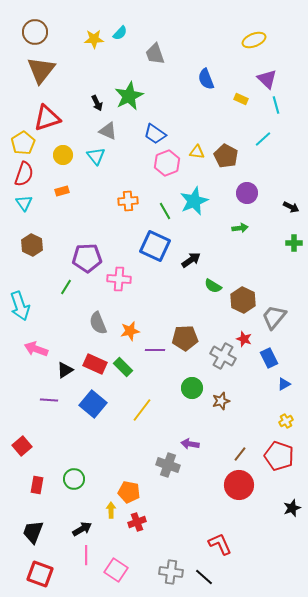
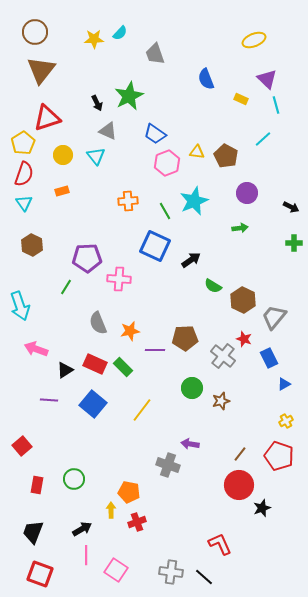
gray cross at (223, 356): rotated 10 degrees clockwise
black star at (292, 508): moved 30 px left
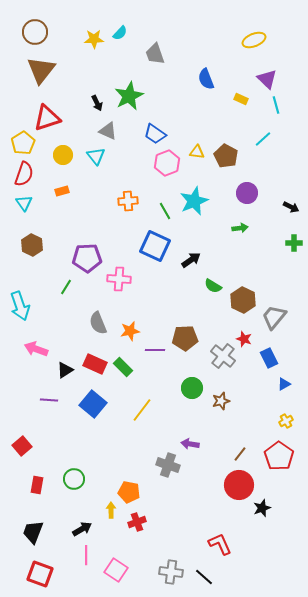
red pentagon at (279, 456): rotated 16 degrees clockwise
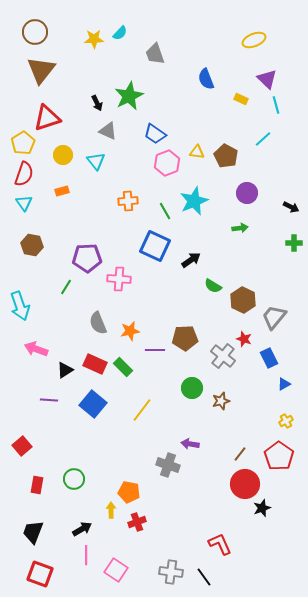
cyan triangle at (96, 156): moved 5 px down
brown hexagon at (32, 245): rotated 15 degrees counterclockwise
red circle at (239, 485): moved 6 px right, 1 px up
black line at (204, 577): rotated 12 degrees clockwise
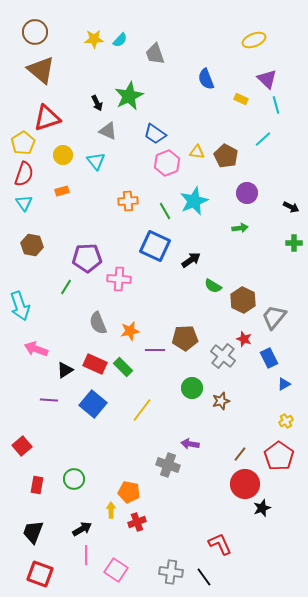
cyan semicircle at (120, 33): moved 7 px down
brown triangle at (41, 70): rotated 28 degrees counterclockwise
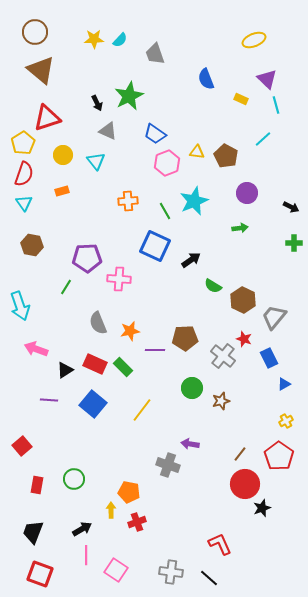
black line at (204, 577): moved 5 px right, 1 px down; rotated 12 degrees counterclockwise
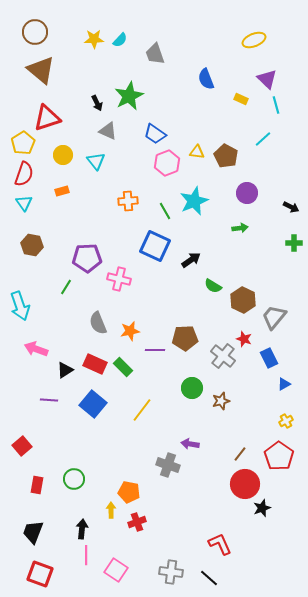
pink cross at (119, 279): rotated 10 degrees clockwise
black arrow at (82, 529): rotated 54 degrees counterclockwise
